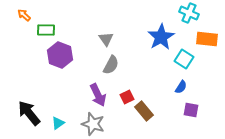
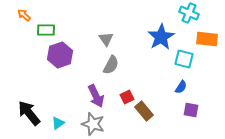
purple hexagon: rotated 20 degrees clockwise
cyan square: rotated 18 degrees counterclockwise
purple arrow: moved 2 px left, 1 px down
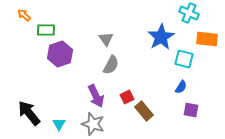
purple hexagon: moved 1 px up
cyan triangle: moved 1 px right, 1 px down; rotated 24 degrees counterclockwise
